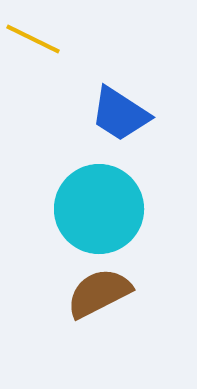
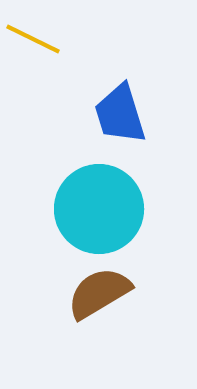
blue trapezoid: rotated 40 degrees clockwise
brown semicircle: rotated 4 degrees counterclockwise
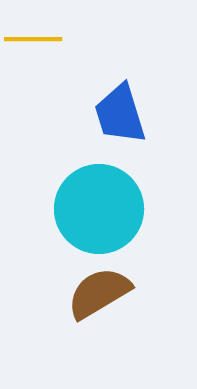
yellow line: rotated 26 degrees counterclockwise
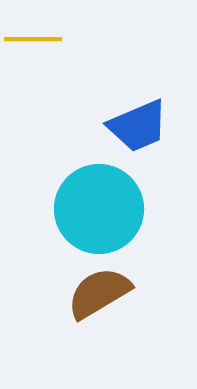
blue trapezoid: moved 18 px right, 12 px down; rotated 96 degrees counterclockwise
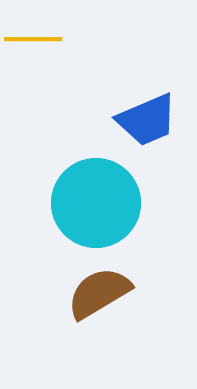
blue trapezoid: moved 9 px right, 6 px up
cyan circle: moved 3 px left, 6 px up
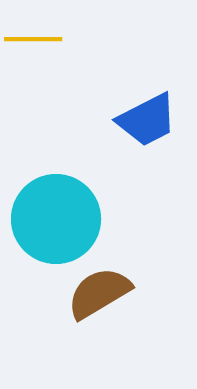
blue trapezoid: rotated 4 degrees counterclockwise
cyan circle: moved 40 px left, 16 px down
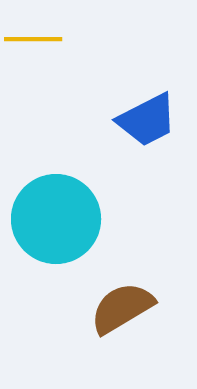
brown semicircle: moved 23 px right, 15 px down
